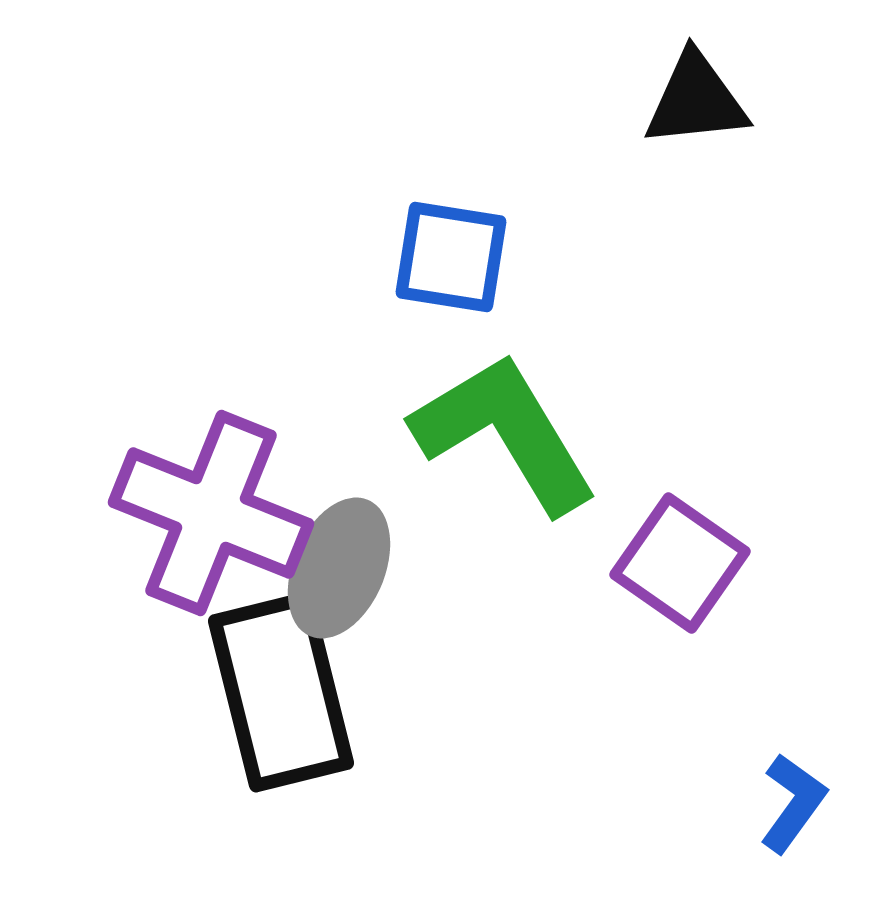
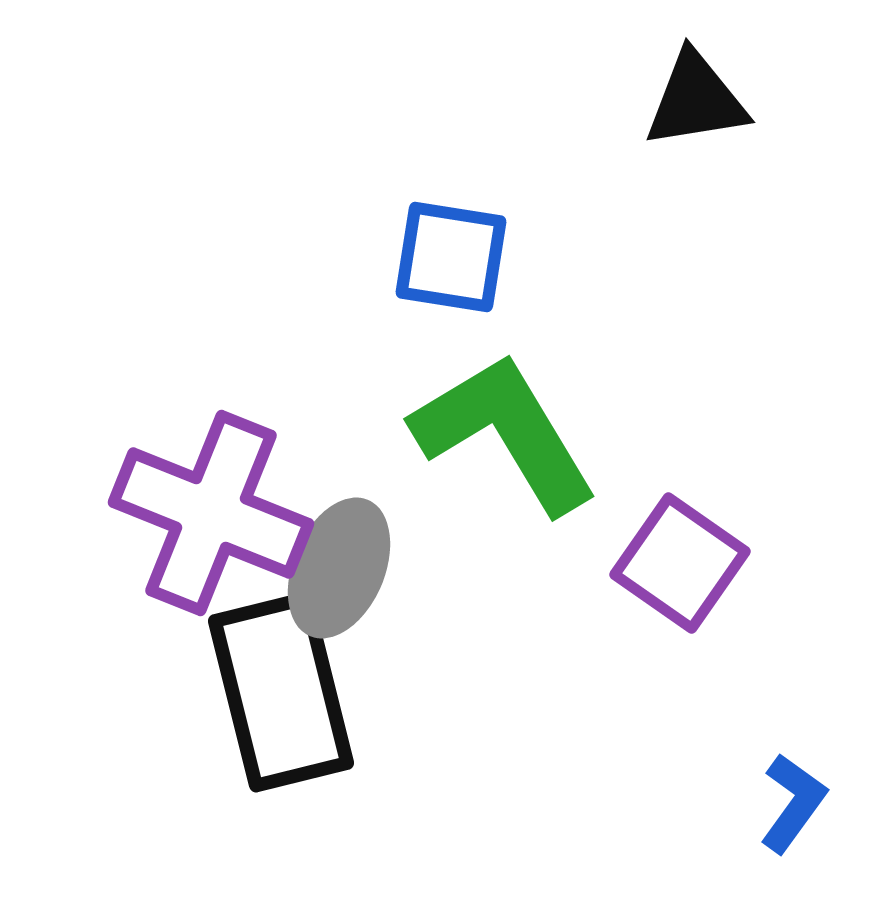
black triangle: rotated 3 degrees counterclockwise
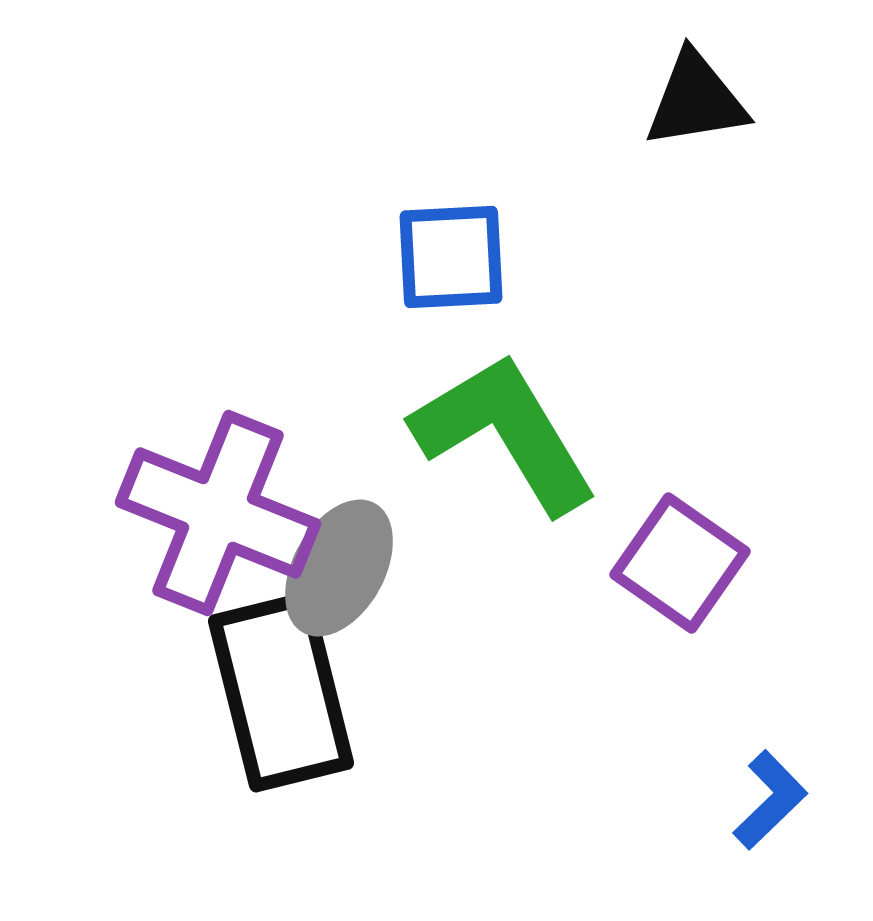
blue square: rotated 12 degrees counterclockwise
purple cross: moved 7 px right
gray ellipse: rotated 6 degrees clockwise
blue L-shape: moved 23 px left, 3 px up; rotated 10 degrees clockwise
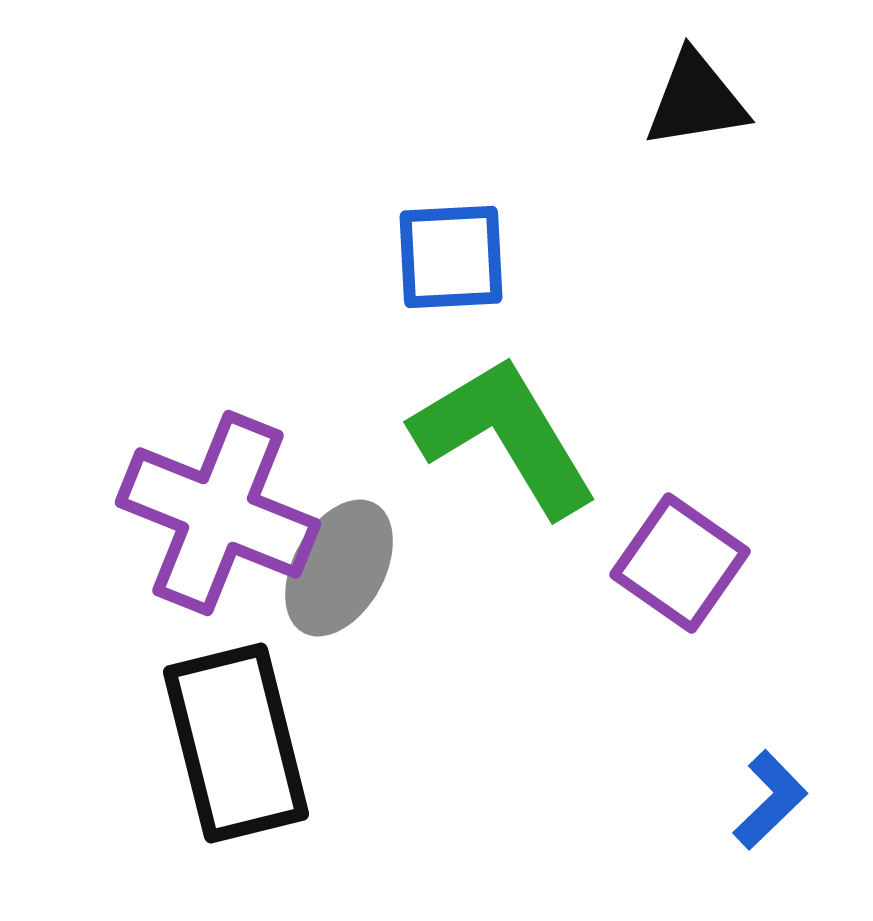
green L-shape: moved 3 px down
black rectangle: moved 45 px left, 51 px down
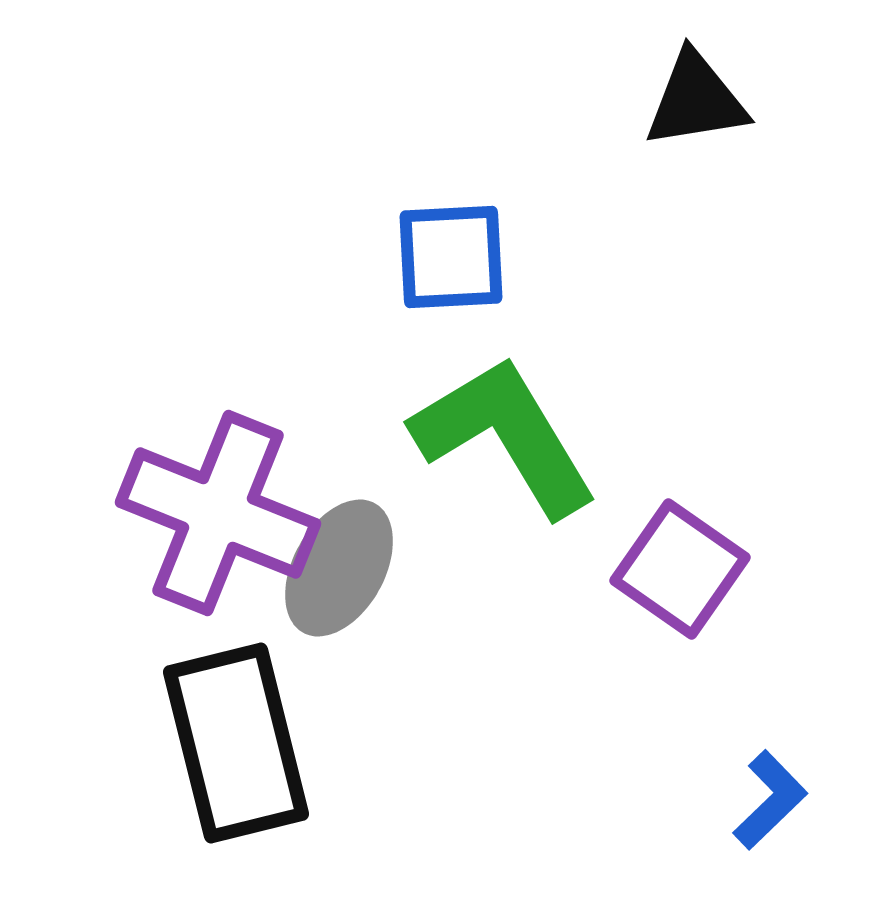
purple square: moved 6 px down
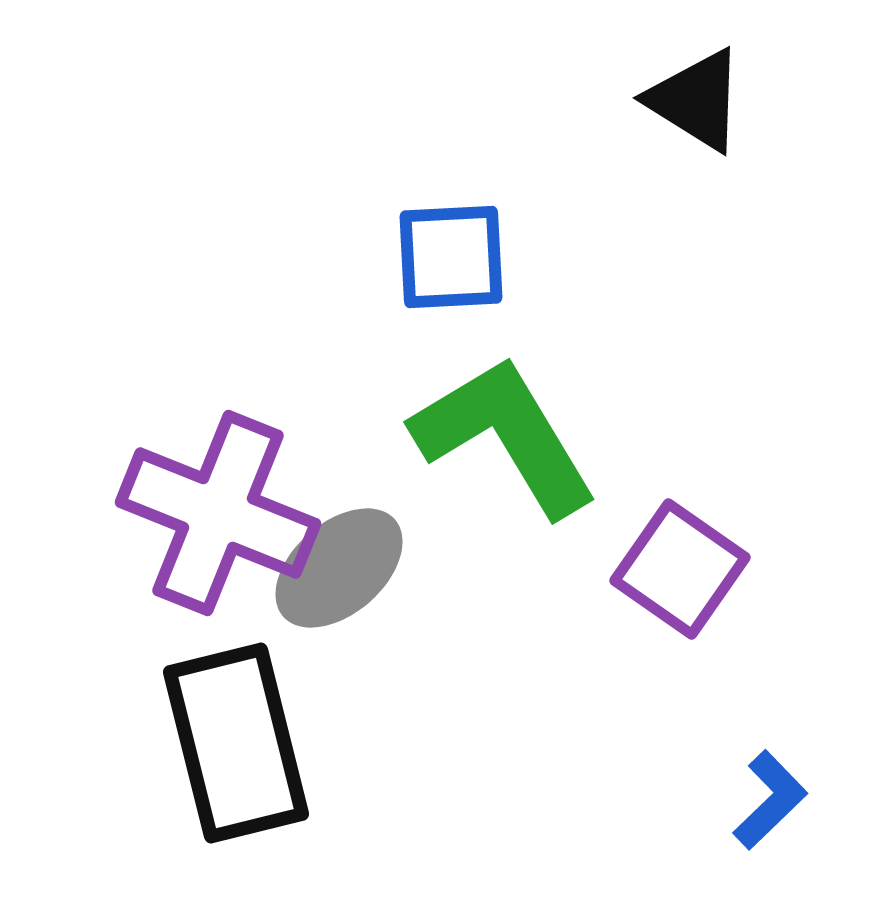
black triangle: rotated 41 degrees clockwise
gray ellipse: rotated 20 degrees clockwise
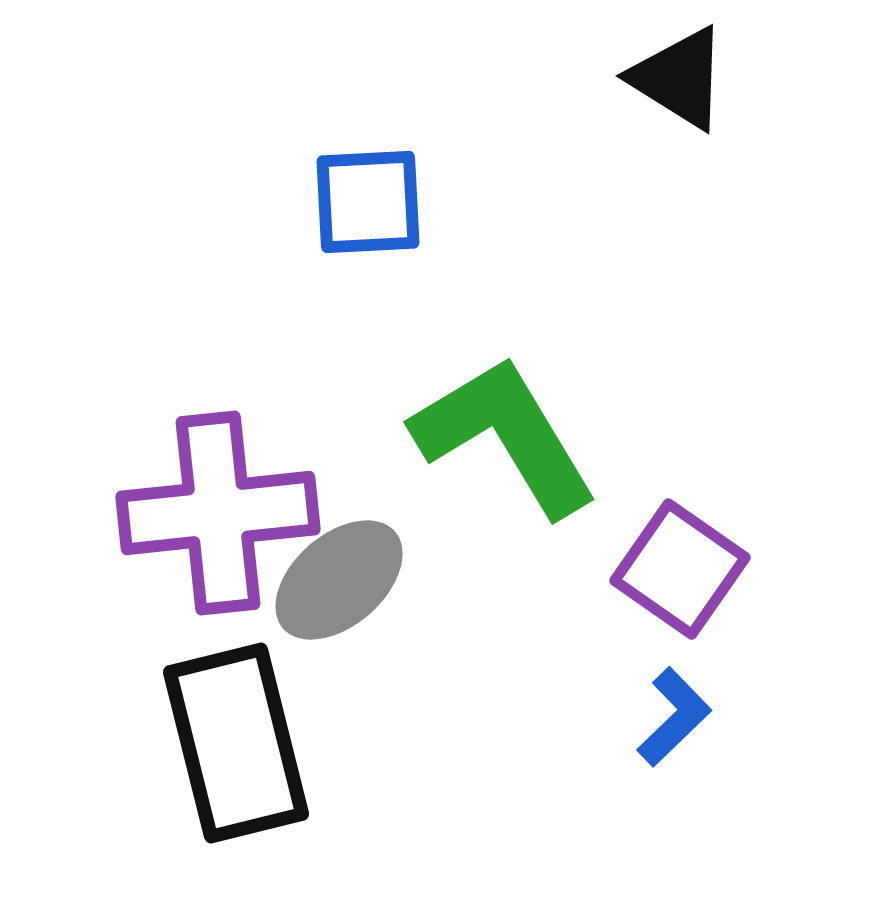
black triangle: moved 17 px left, 22 px up
blue square: moved 83 px left, 55 px up
purple cross: rotated 28 degrees counterclockwise
gray ellipse: moved 12 px down
blue L-shape: moved 96 px left, 83 px up
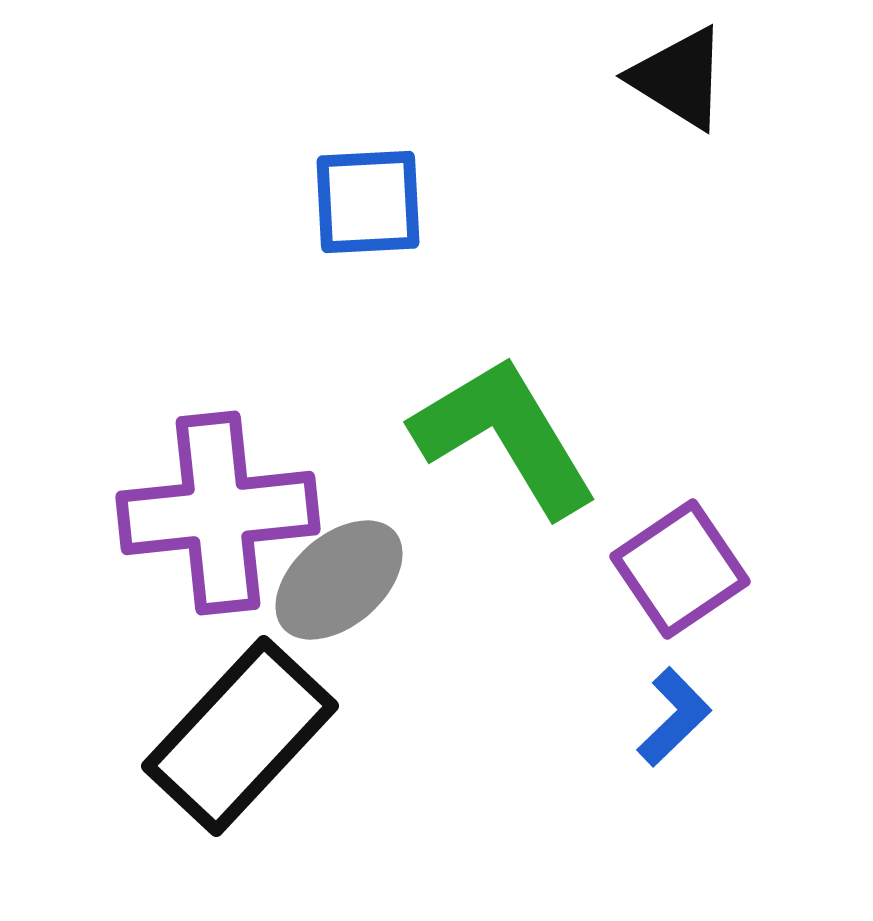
purple square: rotated 21 degrees clockwise
black rectangle: moved 4 px right, 7 px up; rotated 57 degrees clockwise
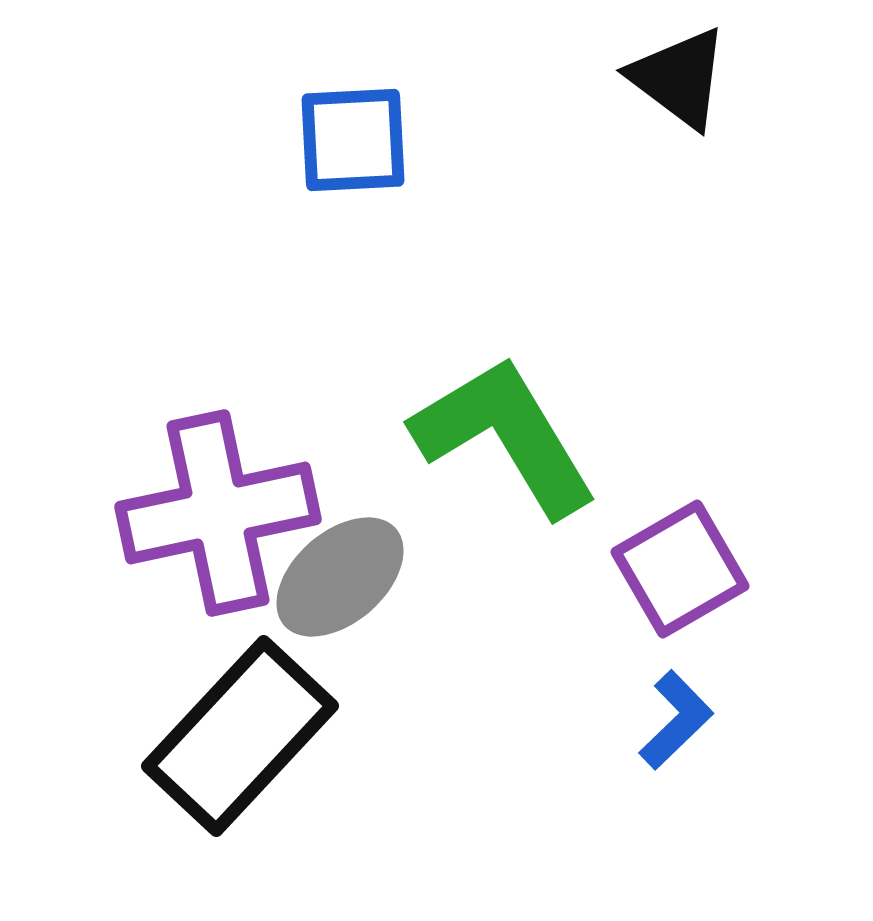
black triangle: rotated 5 degrees clockwise
blue square: moved 15 px left, 62 px up
purple cross: rotated 6 degrees counterclockwise
purple square: rotated 4 degrees clockwise
gray ellipse: moved 1 px right, 3 px up
blue L-shape: moved 2 px right, 3 px down
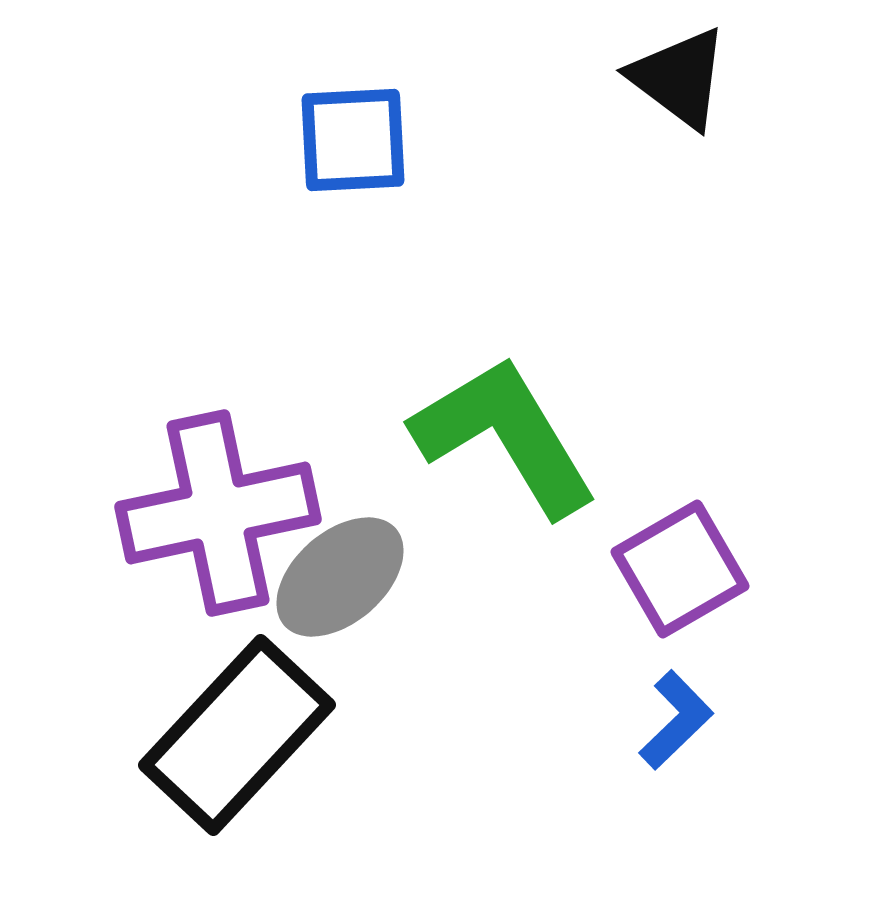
black rectangle: moved 3 px left, 1 px up
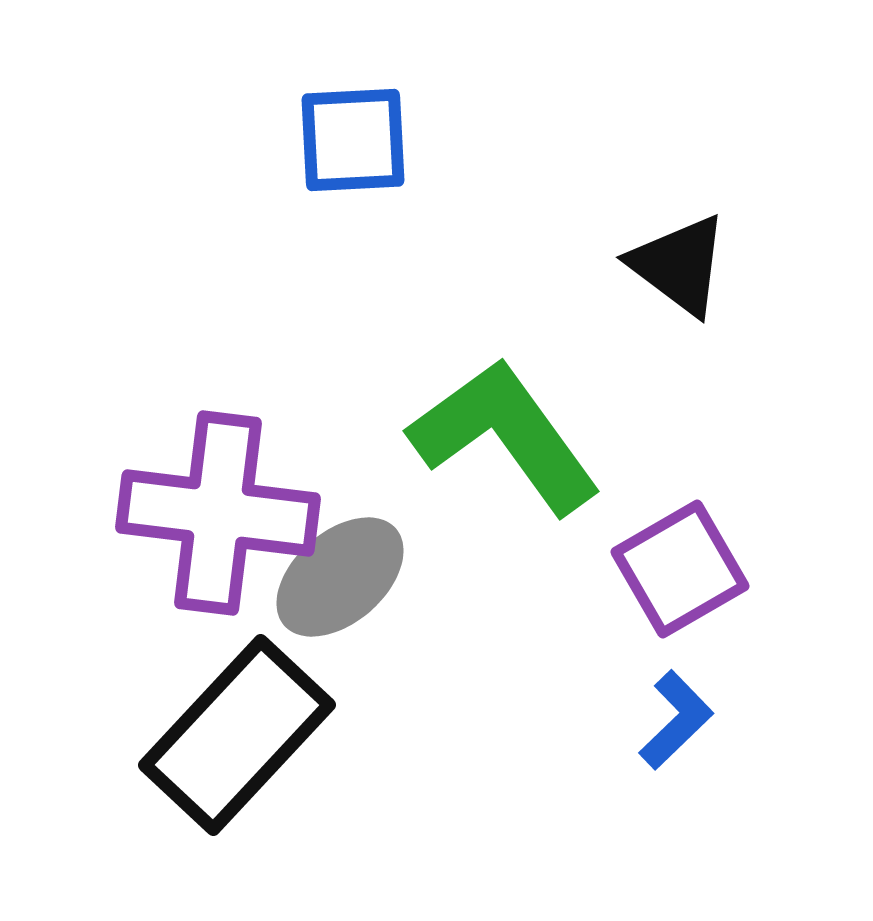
black triangle: moved 187 px down
green L-shape: rotated 5 degrees counterclockwise
purple cross: rotated 19 degrees clockwise
